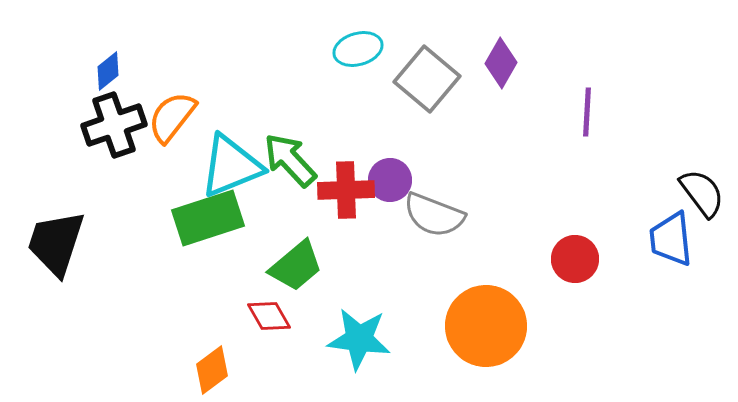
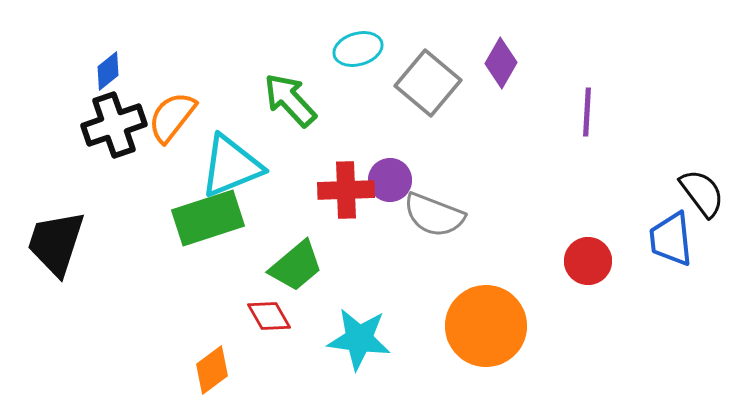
gray square: moved 1 px right, 4 px down
green arrow: moved 60 px up
red circle: moved 13 px right, 2 px down
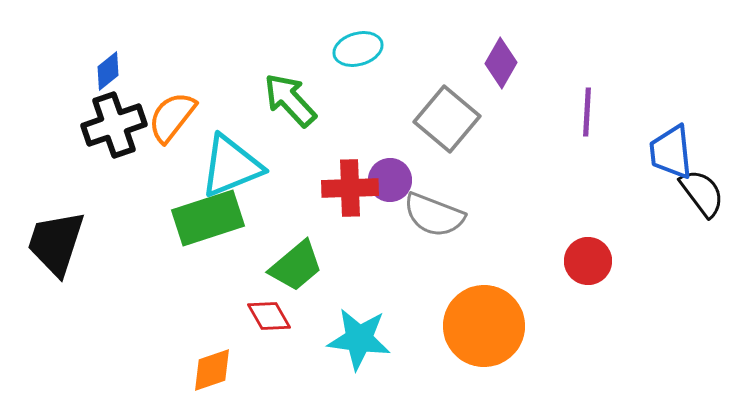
gray square: moved 19 px right, 36 px down
red cross: moved 4 px right, 2 px up
blue trapezoid: moved 87 px up
orange circle: moved 2 px left
orange diamond: rotated 18 degrees clockwise
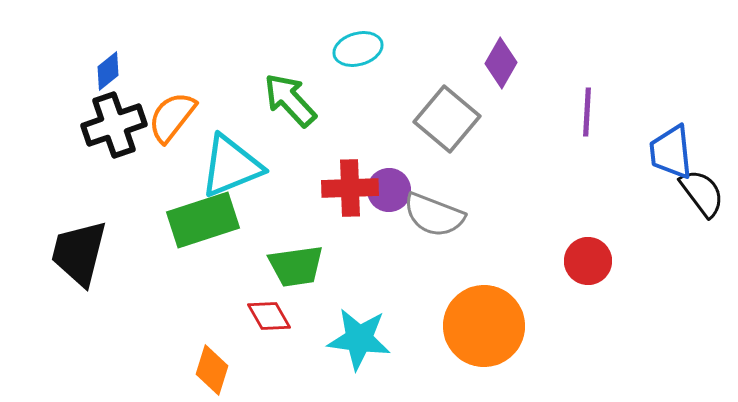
purple circle: moved 1 px left, 10 px down
green rectangle: moved 5 px left, 2 px down
black trapezoid: moved 23 px right, 10 px down; rotated 4 degrees counterclockwise
green trapezoid: rotated 32 degrees clockwise
orange diamond: rotated 54 degrees counterclockwise
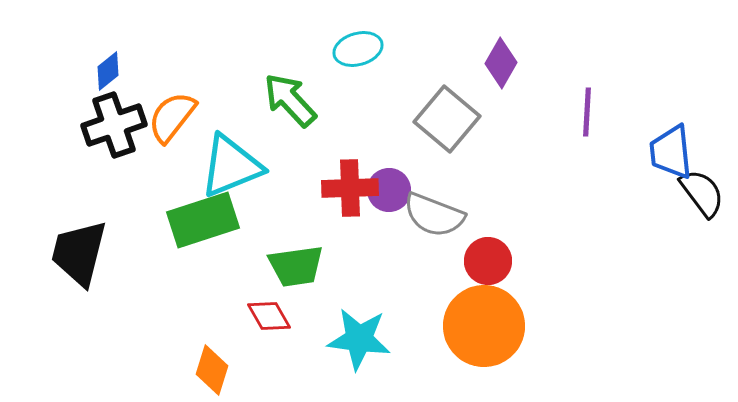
red circle: moved 100 px left
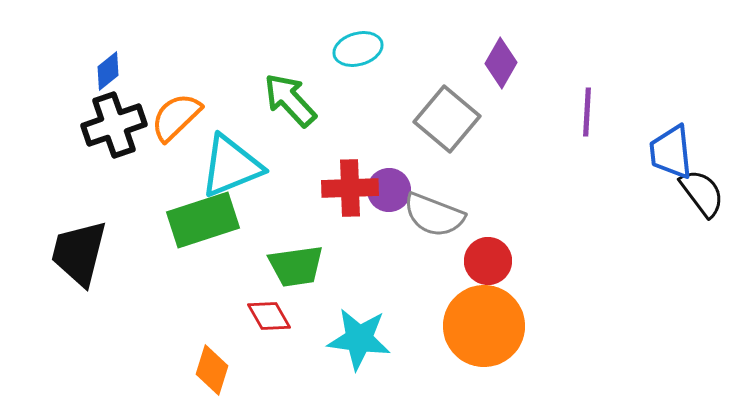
orange semicircle: moved 4 px right; rotated 8 degrees clockwise
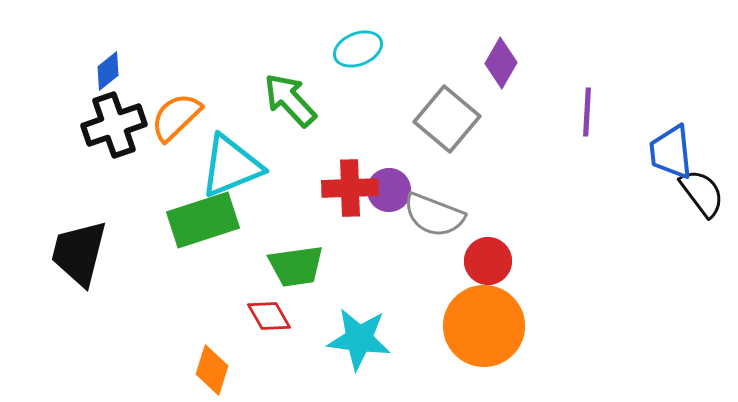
cyan ellipse: rotated 6 degrees counterclockwise
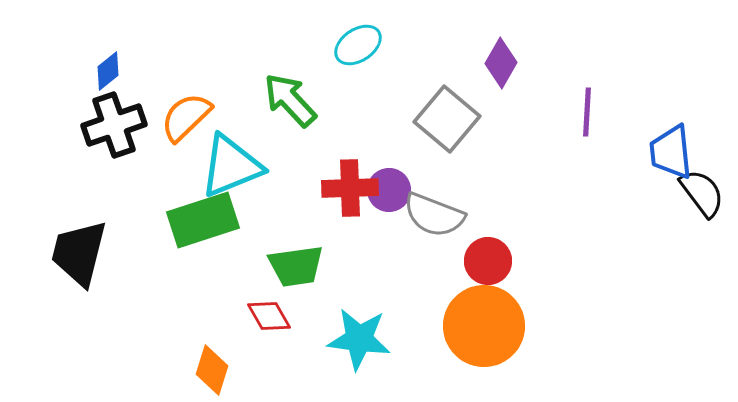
cyan ellipse: moved 4 px up; rotated 12 degrees counterclockwise
orange semicircle: moved 10 px right
